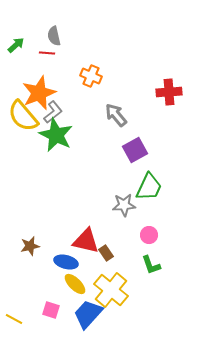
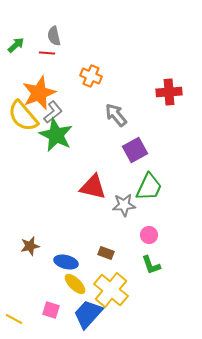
red triangle: moved 7 px right, 54 px up
brown rectangle: rotated 35 degrees counterclockwise
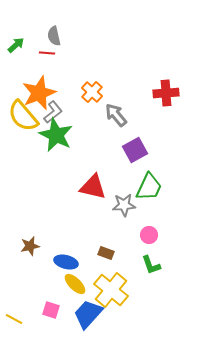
orange cross: moved 1 px right, 16 px down; rotated 20 degrees clockwise
red cross: moved 3 px left, 1 px down
